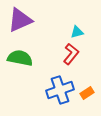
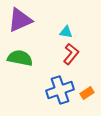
cyan triangle: moved 11 px left; rotated 24 degrees clockwise
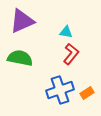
purple triangle: moved 2 px right, 1 px down
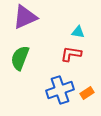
purple triangle: moved 3 px right, 4 px up
cyan triangle: moved 12 px right
red L-shape: rotated 120 degrees counterclockwise
green semicircle: rotated 80 degrees counterclockwise
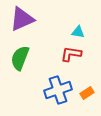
purple triangle: moved 3 px left, 2 px down
blue cross: moved 2 px left
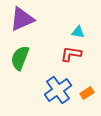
blue cross: rotated 16 degrees counterclockwise
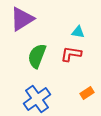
purple triangle: rotated 8 degrees counterclockwise
green semicircle: moved 17 px right, 2 px up
blue cross: moved 21 px left, 9 px down
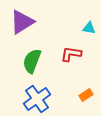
purple triangle: moved 3 px down
cyan triangle: moved 11 px right, 4 px up
green semicircle: moved 5 px left, 5 px down
orange rectangle: moved 1 px left, 2 px down
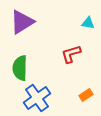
cyan triangle: moved 1 px left, 5 px up
red L-shape: rotated 25 degrees counterclockwise
green semicircle: moved 12 px left, 7 px down; rotated 20 degrees counterclockwise
blue cross: moved 1 px up
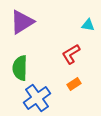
cyan triangle: moved 2 px down
red L-shape: rotated 15 degrees counterclockwise
orange rectangle: moved 12 px left, 11 px up
